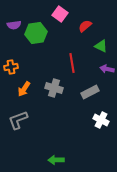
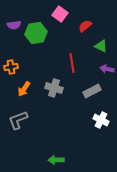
gray rectangle: moved 2 px right, 1 px up
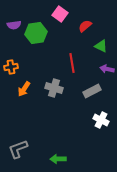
gray L-shape: moved 29 px down
green arrow: moved 2 px right, 1 px up
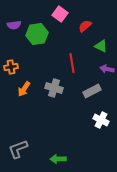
green hexagon: moved 1 px right, 1 px down
